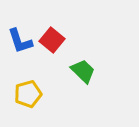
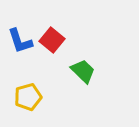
yellow pentagon: moved 3 px down
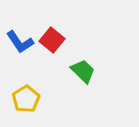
blue L-shape: moved 1 px down; rotated 16 degrees counterclockwise
yellow pentagon: moved 2 px left, 2 px down; rotated 16 degrees counterclockwise
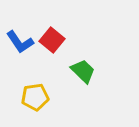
yellow pentagon: moved 9 px right, 2 px up; rotated 24 degrees clockwise
